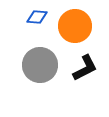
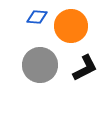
orange circle: moved 4 px left
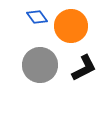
blue diamond: rotated 50 degrees clockwise
black L-shape: moved 1 px left
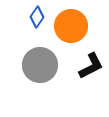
blue diamond: rotated 70 degrees clockwise
black L-shape: moved 7 px right, 2 px up
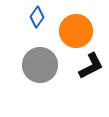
orange circle: moved 5 px right, 5 px down
